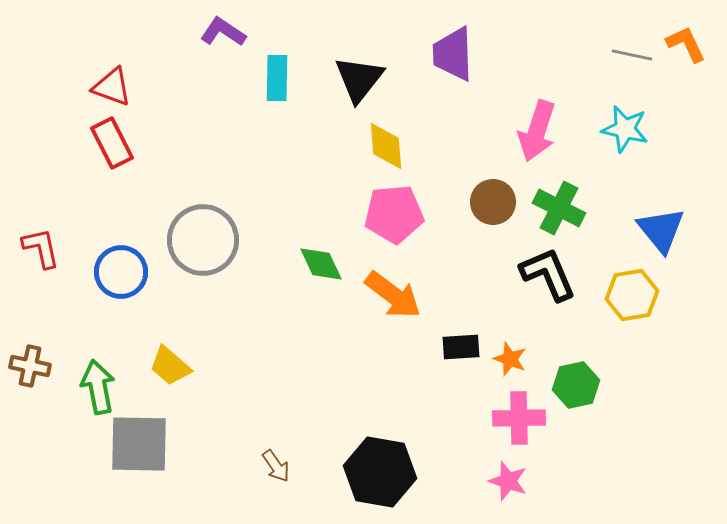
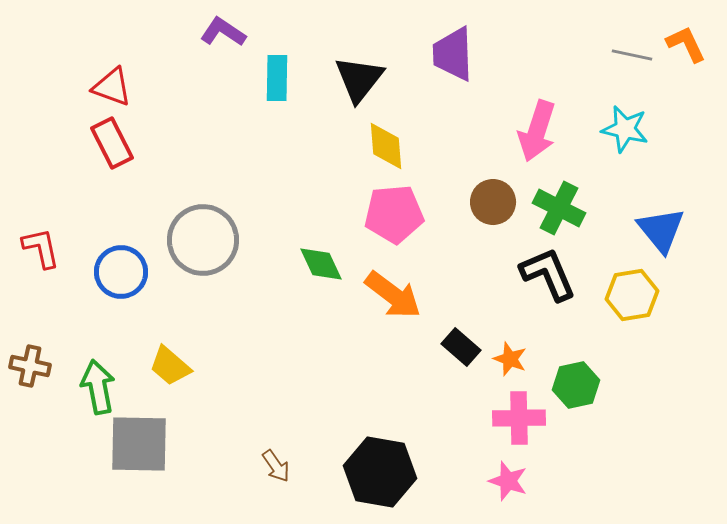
black rectangle: rotated 45 degrees clockwise
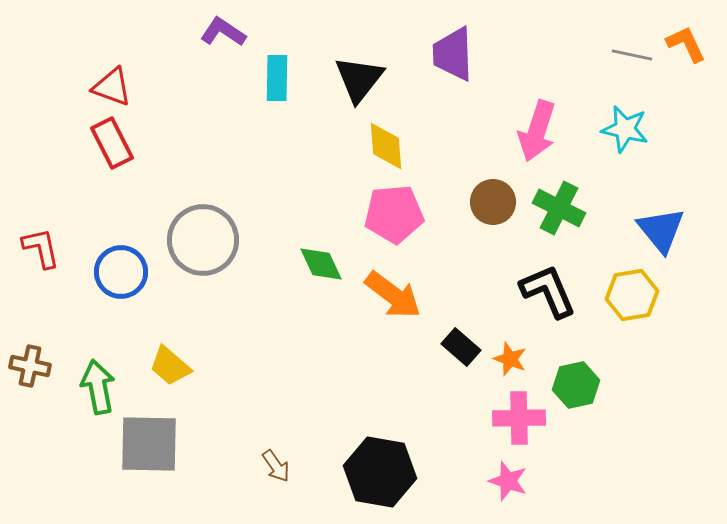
black L-shape: moved 17 px down
gray square: moved 10 px right
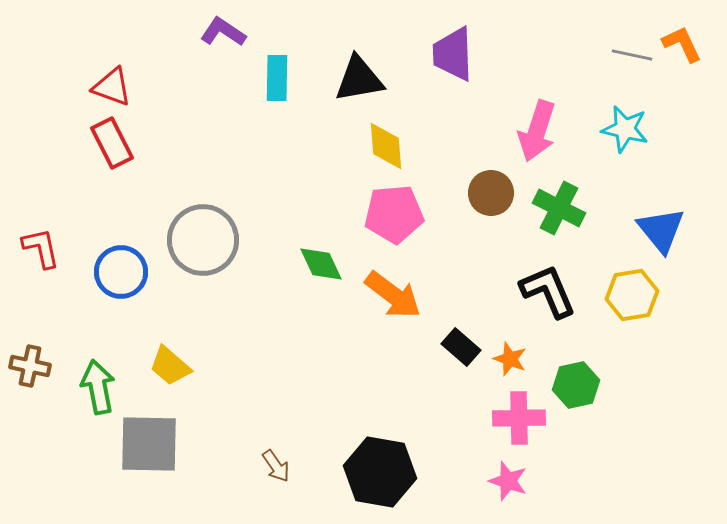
orange L-shape: moved 4 px left
black triangle: rotated 42 degrees clockwise
brown circle: moved 2 px left, 9 px up
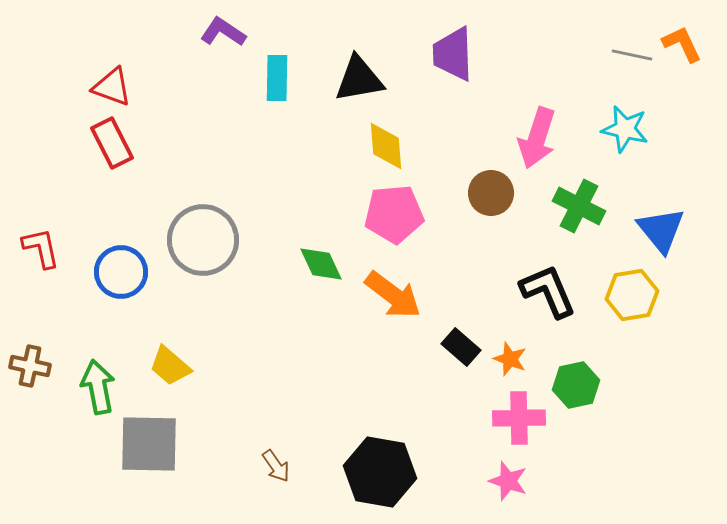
pink arrow: moved 7 px down
green cross: moved 20 px right, 2 px up
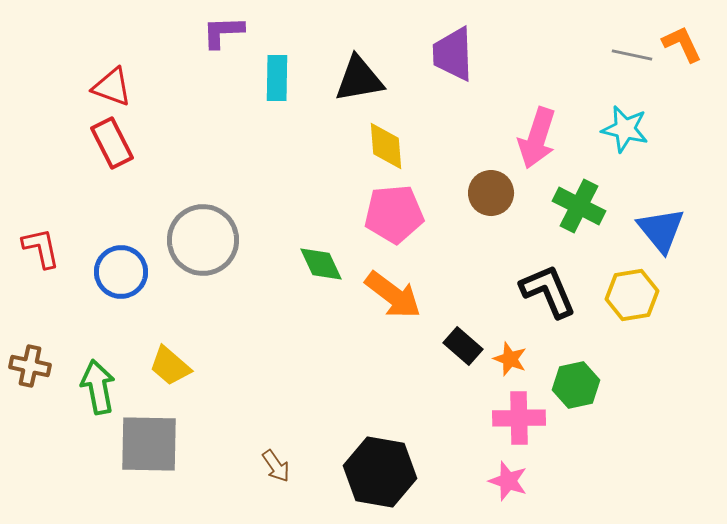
purple L-shape: rotated 36 degrees counterclockwise
black rectangle: moved 2 px right, 1 px up
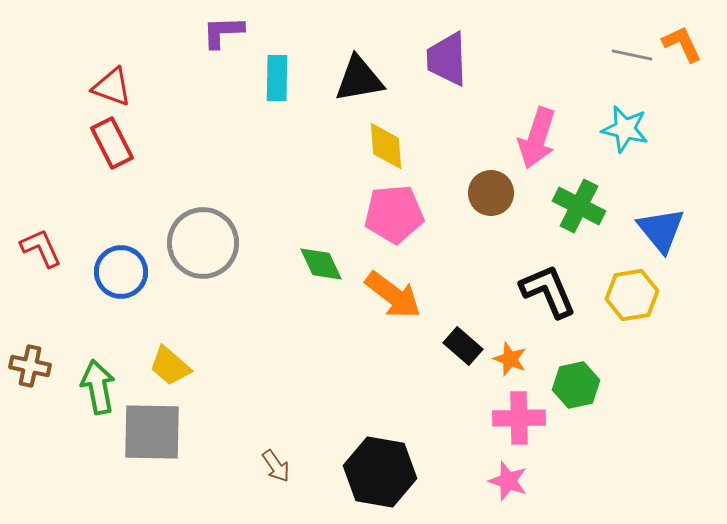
purple trapezoid: moved 6 px left, 5 px down
gray circle: moved 3 px down
red L-shape: rotated 12 degrees counterclockwise
gray square: moved 3 px right, 12 px up
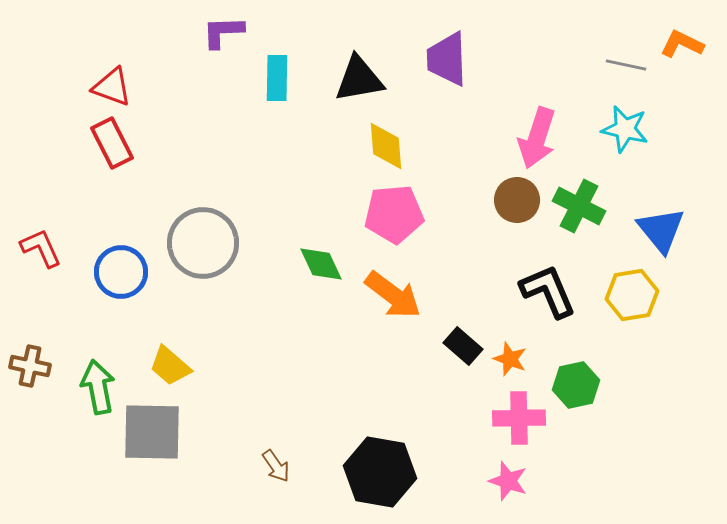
orange L-shape: rotated 39 degrees counterclockwise
gray line: moved 6 px left, 10 px down
brown circle: moved 26 px right, 7 px down
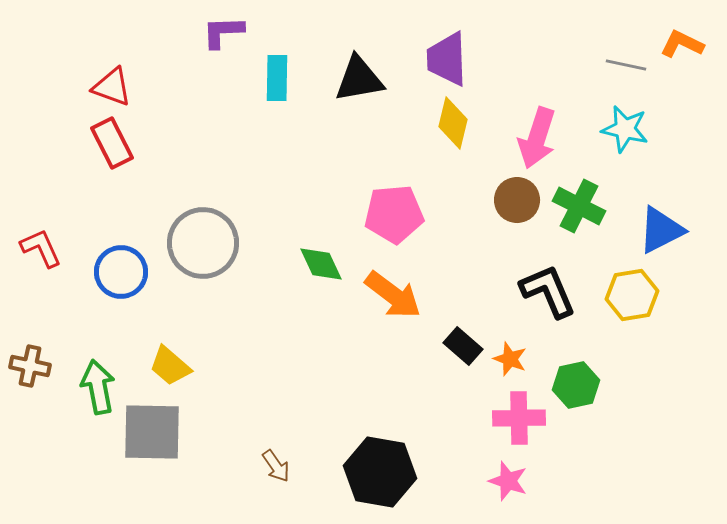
yellow diamond: moved 67 px right, 23 px up; rotated 18 degrees clockwise
blue triangle: rotated 42 degrees clockwise
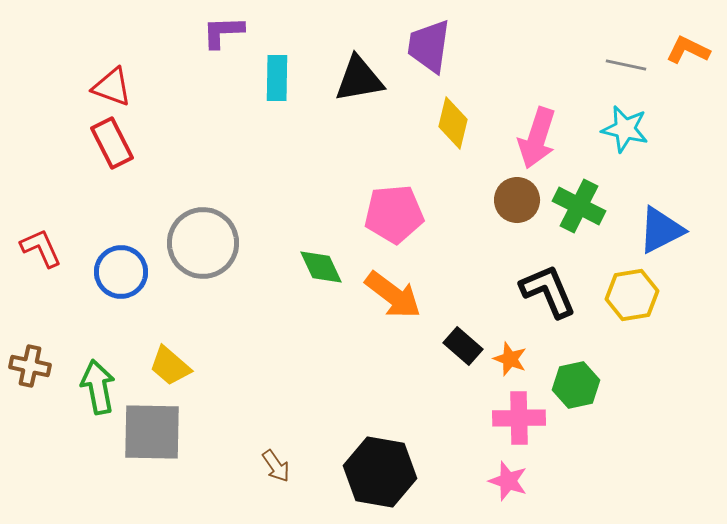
orange L-shape: moved 6 px right, 6 px down
purple trapezoid: moved 18 px left, 13 px up; rotated 10 degrees clockwise
green diamond: moved 3 px down
